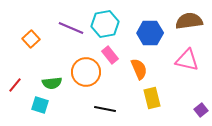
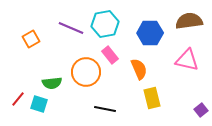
orange square: rotated 12 degrees clockwise
red line: moved 3 px right, 14 px down
cyan square: moved 1 px left, 1 px up
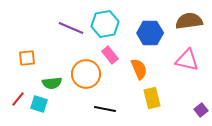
orange square: moved 4 px left, 19 px down; rotated 24 degrees clockwise
orange circle: moved 2 px down
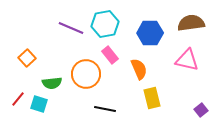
brown semicircle: moved 2 px right, 2 px down
orange square: rotated 36 degrees counterclockwise
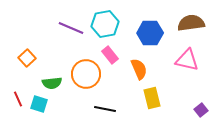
red line: rotated 63 degrees counterclockwise
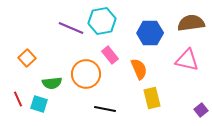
cyan hexagon: moved 3 px left, 3 px up
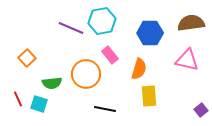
orange semicircle: rotated 40 degrees clockwise
yellow rectangle: moved 3 px left, 2 px up; rotated 10 degrees clockwise
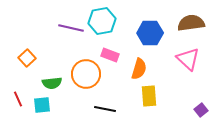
purple line: rotated 10 degrees counterclockwise
pink rectangle: rotated 30 degrees counterclockwise
pink triangle: moved 1 px right, 1 px up; rotated 30 degrees clockwise
cyan square: moved 3 px right, 1 px down; rotated 24 degrees counterclockwise
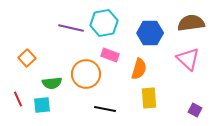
cyan hexagon: moved 2 px right, 2 px down
yellow rectangle: moved 2 px down
purple square: moved 6 px left; rotated 24 degrees counterclockwise
